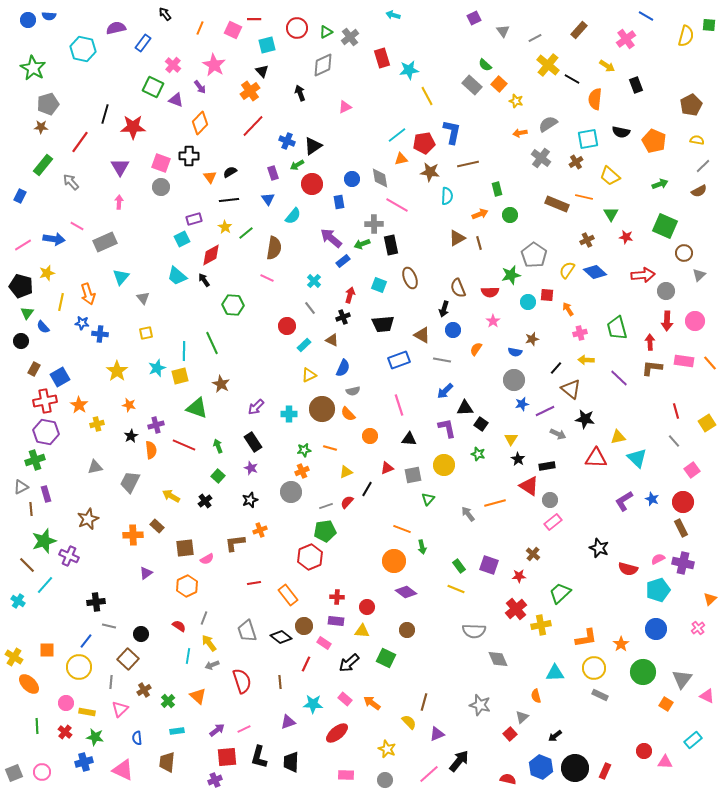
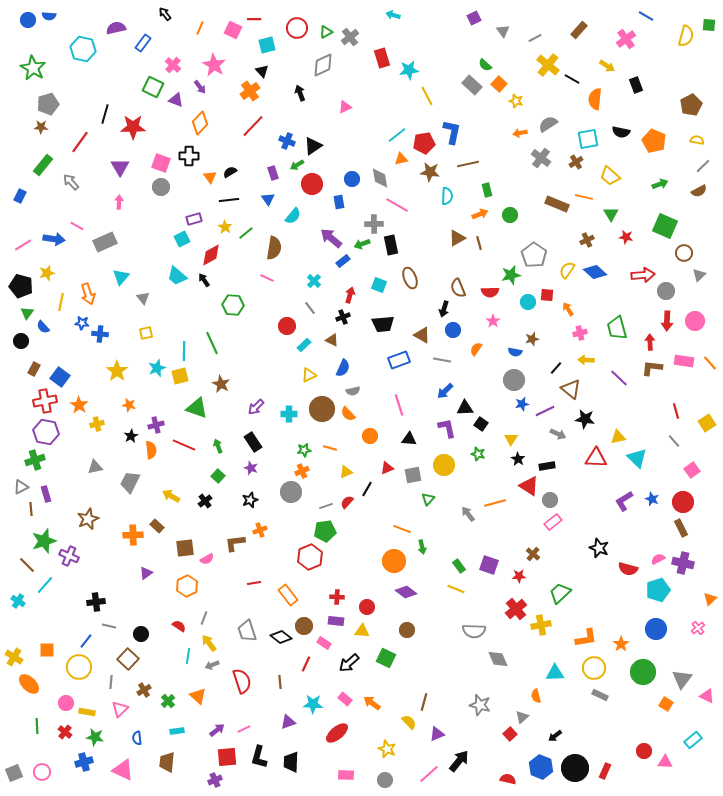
green rectangle at (497, 189): moved 10 px left, 1 px down
blue square at (60, 377): rotated 24 degrees counterclockwise
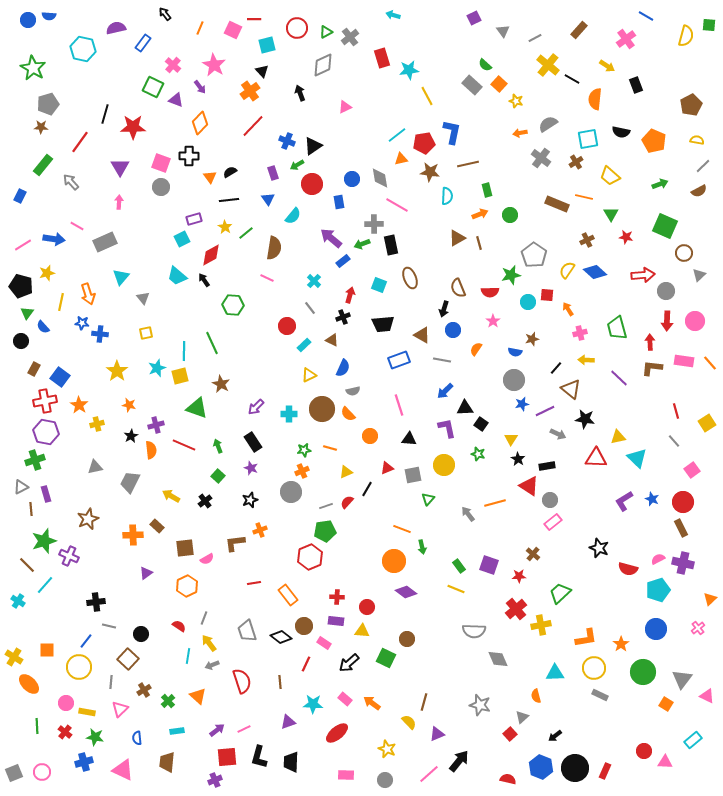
brown circle at (407, 630): moved 9 px down
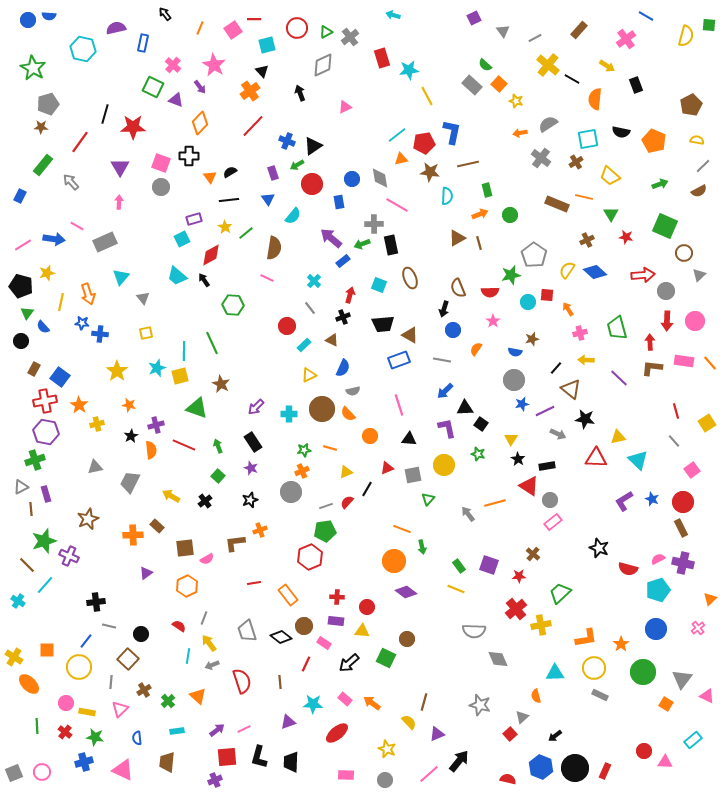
pink square at (233, 30): rotated 30 degrees clockwise
blue rectangle at (143, 43): rotated 24 degrees counterclockwise
brown triangle at (422, 335): moved 12 px left
cyan triangle at (637, 458): moved 1 px right, 2 px down
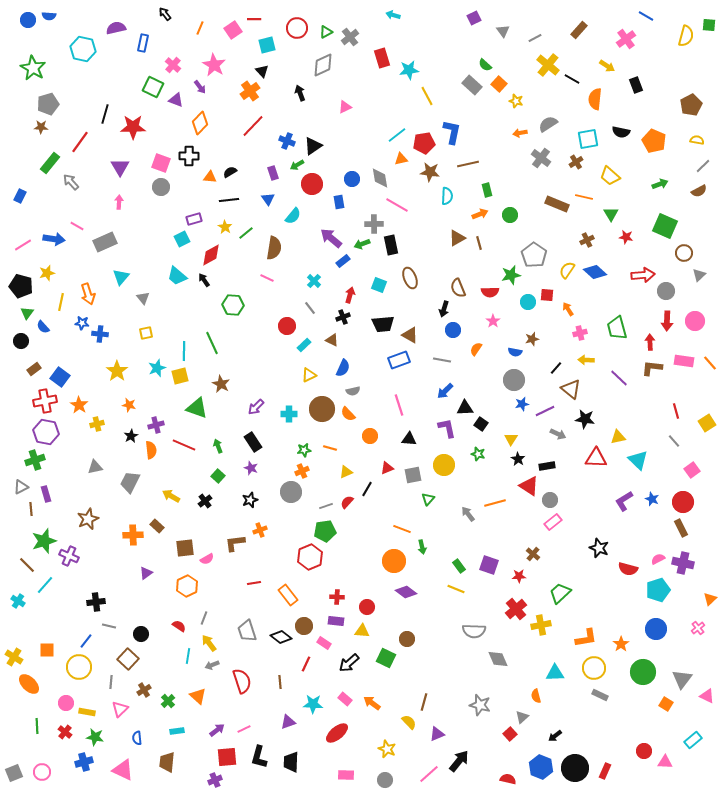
green rectangle at (43, 165): moved 7 px right, 2 px up
orange triangle at (210, 177): rotated 48 degrees counterclockwise
brown rectangle at (34, 369): rotated 24 degrees clockwise
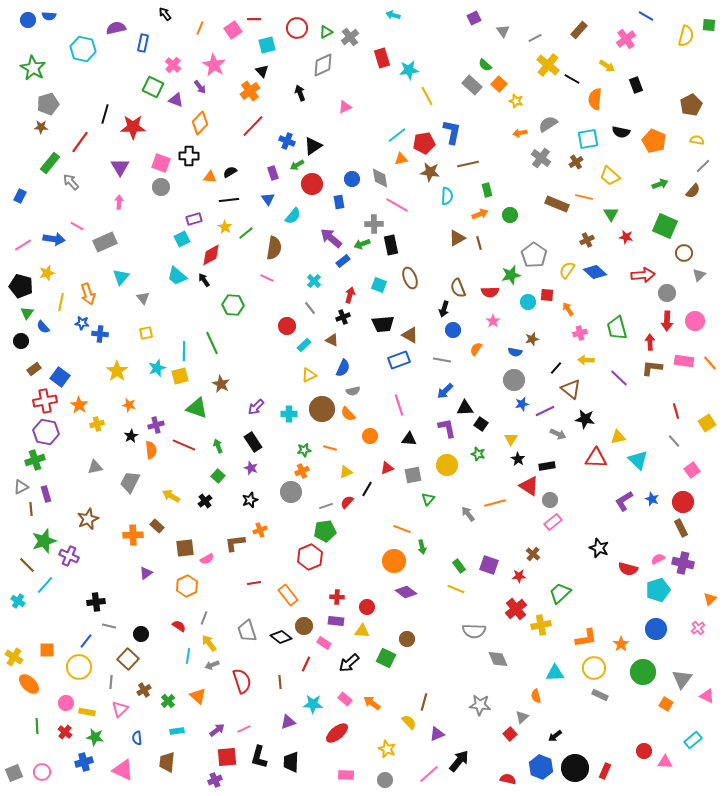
brown semicircle at (699, 191): moved 6 px left; rotated 21 degrees counterclockwise
gray circle at (666, 291): moved 1 px right, 2 px down
yellow circle at (444, 465): moved 3 px right
gray star at (480, 705): rotated 10 degrees counterclockwise
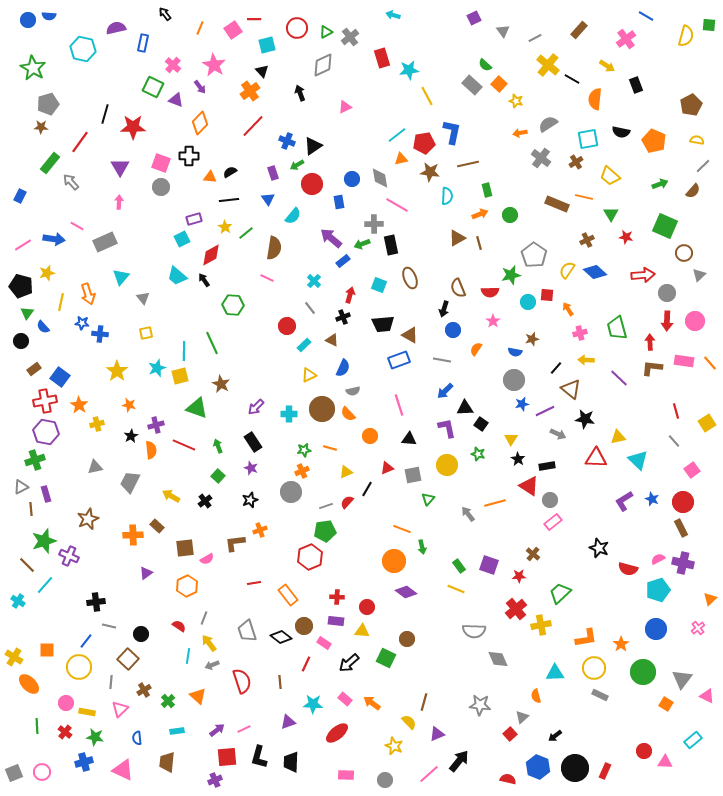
yellow star at (387, 749): moved 7 px right, 3 px up
blue hexagon at (541, 767): moved 3 px left
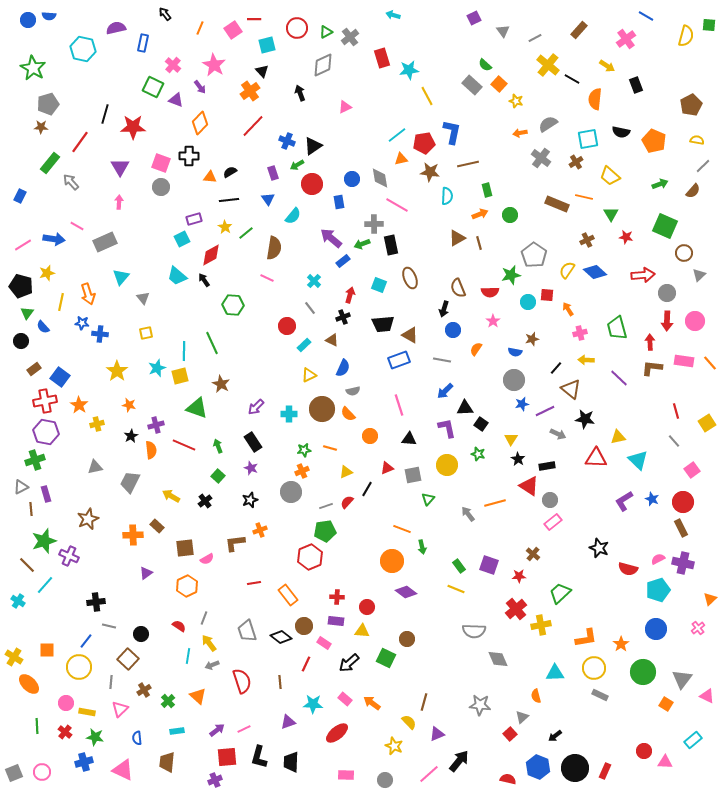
orange circle at (394, 561): moved 2 px left
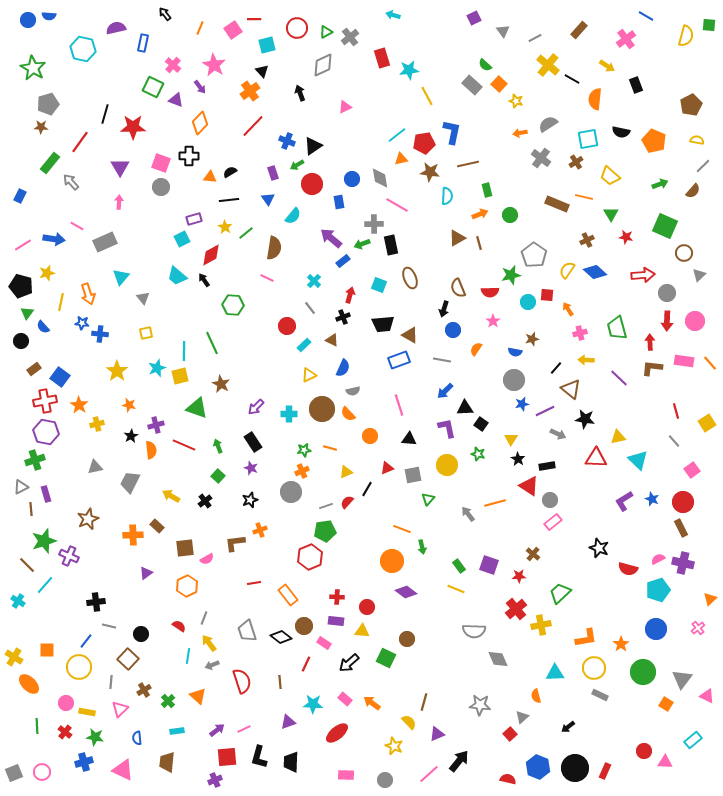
black arrow at (555, 736): moved 13 px right, 9 px up
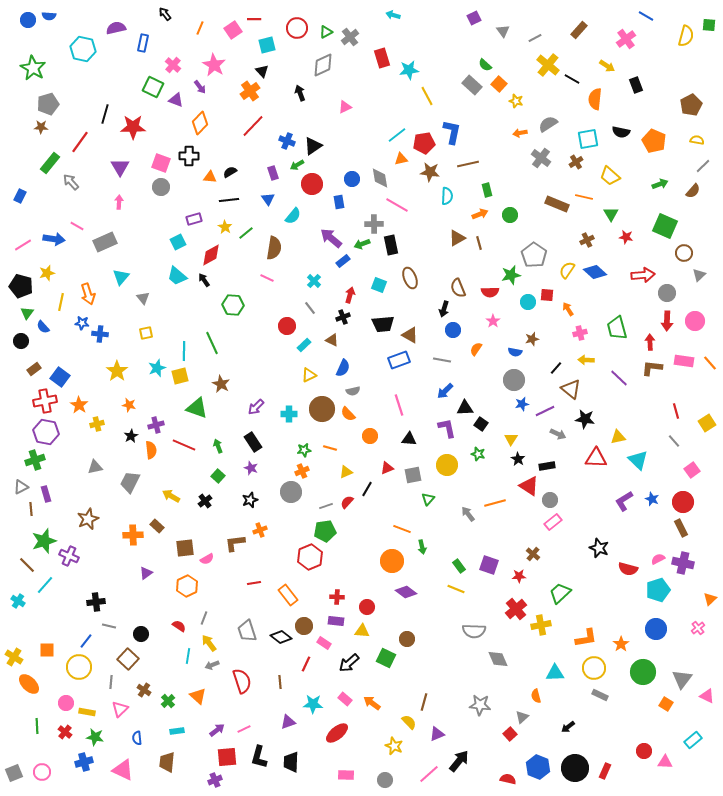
cyan square at (182, 239): moved 4 px left, 3 px down
brown cross at (144, 690): rotated 24 degrees counterclockwise
